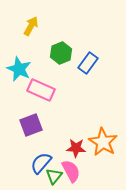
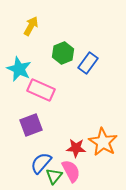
green hexagon: moved 2 px right
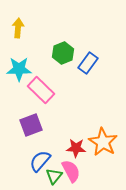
yellow arrow: moved 13 px left, 2 px down; rotated 24 degrees counterclockwise
cyan star: rotated 25 degrees counterclockwise
pink rectangle: rotated 20 degrees clockwise
blue semicircle: moved 1 px left, 2 px up
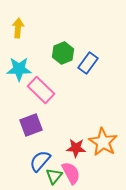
pink semicircle: moved 2 px down
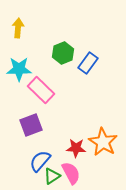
green triangle: moved 2 px left; rotated 18 degrees clockwise
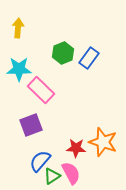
blue rectangle: moved 1 px right, 5 px up
orange star: rotated 12 degrees counterclockwise
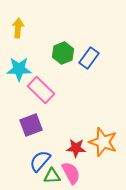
green triangle: rotated 30 degrees clockwise
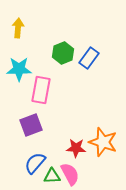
pink rectangle: rotated 56 degrees clockwise
blue semicircle: moved 5 px left, 2 px down
pink semicircle: moved 1 px left, 1 px down
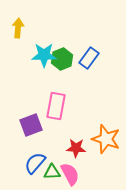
green hexagon: moved 1 px left, 6 px down
cyan star: moved 25 px right, 14 px up
pink rectangle: moved 15 px right, 16 px down
orange star: moved 3 px right, 3 px up
green triangle: moved 4 px up
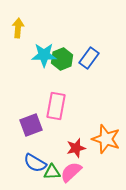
red star: rotated 18 degrees counterclockwise
blue semicircle: rotated 100 degrees counterclockwise
pink semicircle: moved 1 px right, 2 px up; rotated 105 degrees counterclockwise
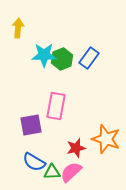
purple square: rotated 10 degrees clockwise
blue semicircle: moved 1 px left, 1 px up
